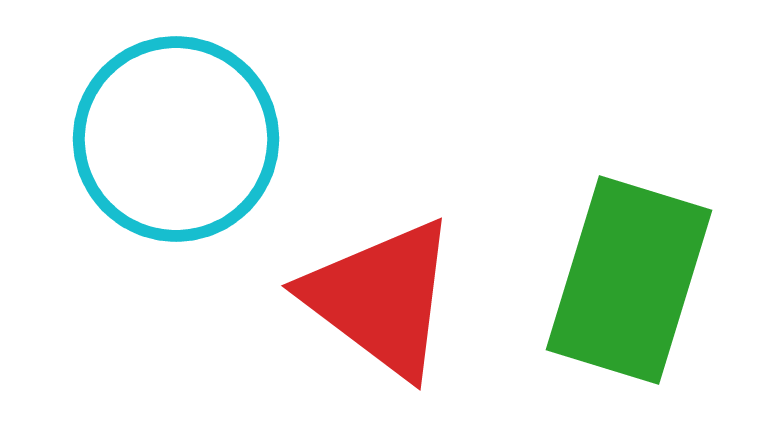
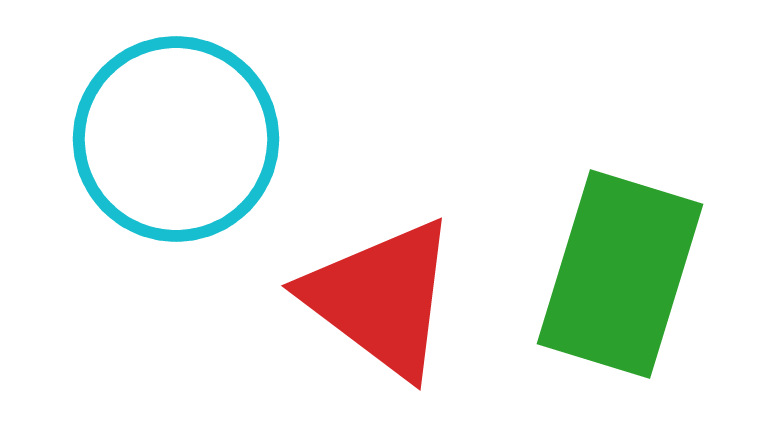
green rectangle: moved 9 px left, 6 px up
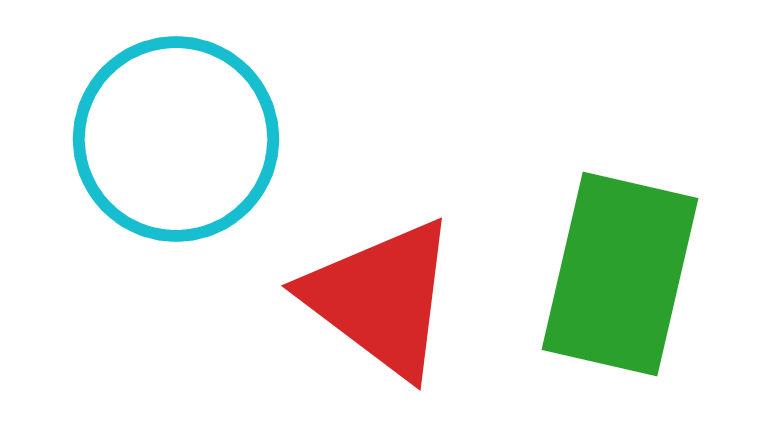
green rectangle: rotated 4 degrees counterclockwise
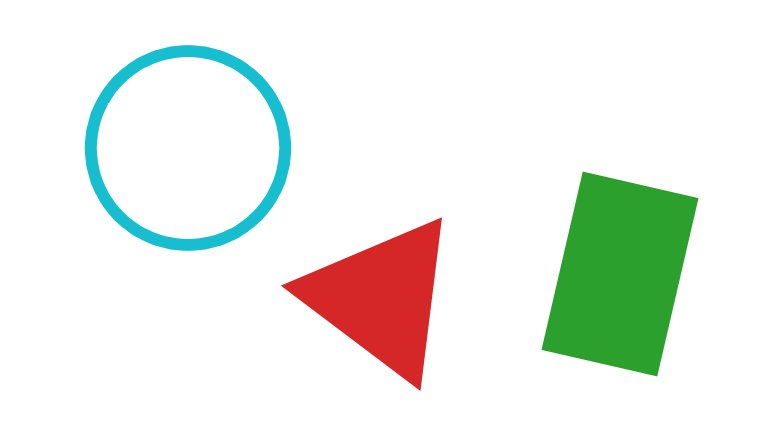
cyan circle: moved 12 px right, 9 px down
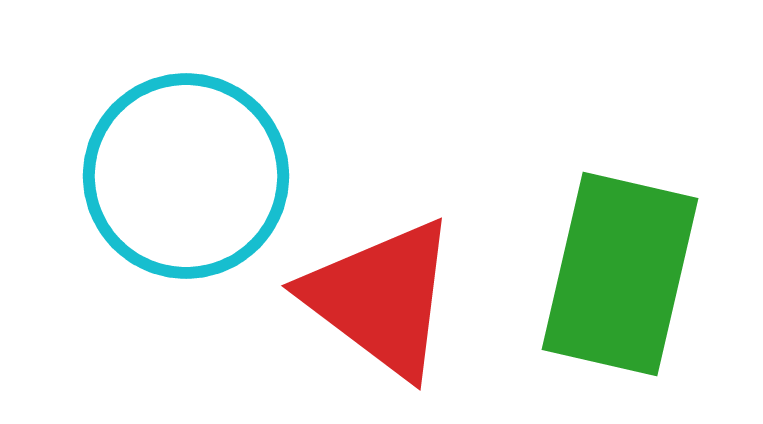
cyan circle: moved 2 px left, 28 px down
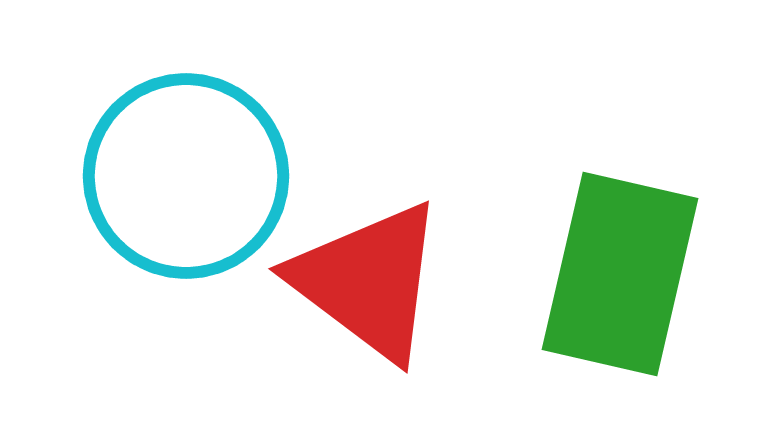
red triangle: moved 13 px left, 17 px up
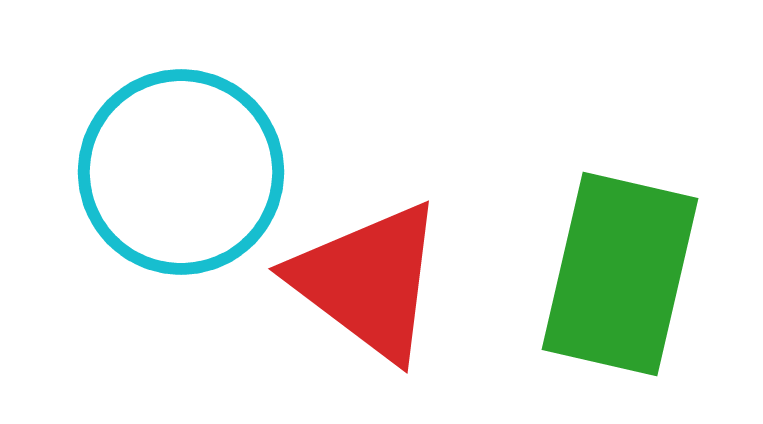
cyan circle: moved 5 px left, 4 px up
